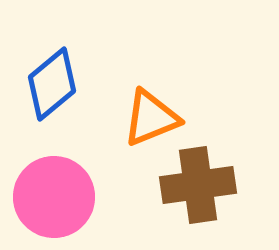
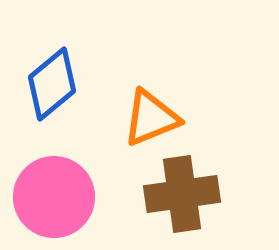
brown cross: moved 16 px left, 9 px down
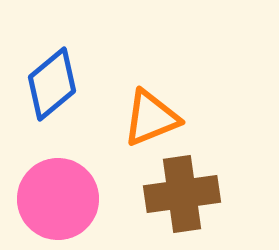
pink circle: moved 4 px right, 2 px down
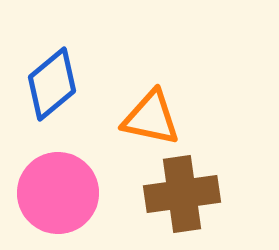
orange triangle: rotated 34 degrees clockwise
pink circle: moved 6 px up
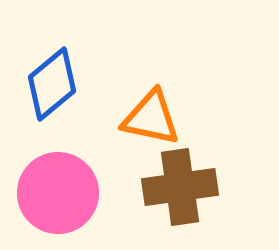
brown cross: moved 2 px left, 7 px up
